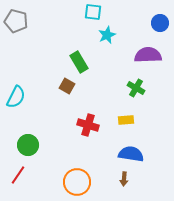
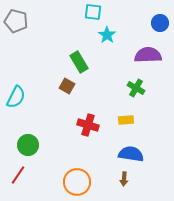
cyan star: rotated 12 degrees counterclockwise
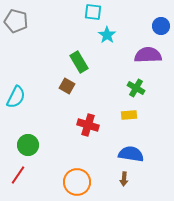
blue circle: moved 1 px right, 3 px down
yellow rectangle: moved 3 px right, 5 px up
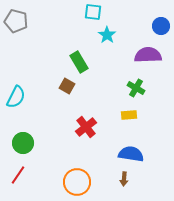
red cross: moved 2 px left, 2 px down; rotated 35 degrees clockwise
green circle: moved 5 px left, 2 px up
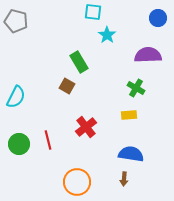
blue circle: moved 3 px left, 8 px up
green circle: moved 4 px left, 1 px down
red line: moved 30 px right, 35 px up; rotated 48 degrees counterclockwise
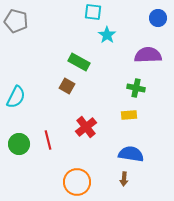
green rectangle: rotated 30 degrees counterclockwise
green cross: rotated 18 degrees counterclockwise
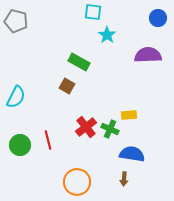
green cross: moved 26 px left, 41 px down; rotated 12 degrees clockwise
green circle: moved 1 px right, 1 px down
blue semicircle: moved 1 px right
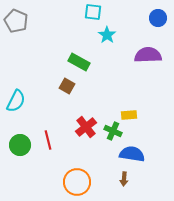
gray pentagon: rotated 10 degrees clockwise
cyan semicircle: moved 4 px down
green cross: moved 3 px right, 2 px down
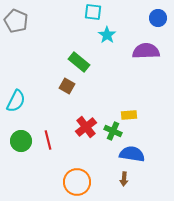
purple semicircle: moved 2 px left, 4 px up
green rectangle: rotated 10 degrees clockwise
green circle: moved 1 px right, 4 px up
